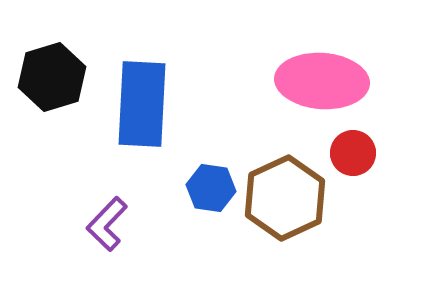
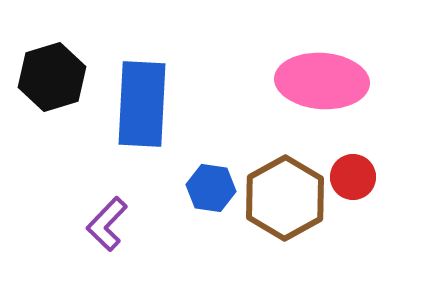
red circle: moved 24 px down
brown hexagon: rotated 4 degrees counterclockwise
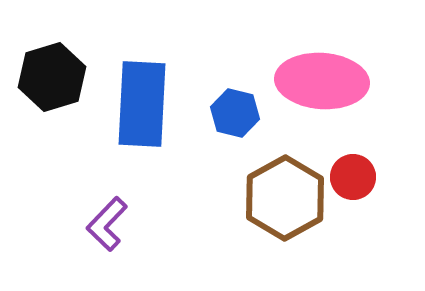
blue hexagon: moved 24 px right, 75 px up; rotated 6 degrees clockwise
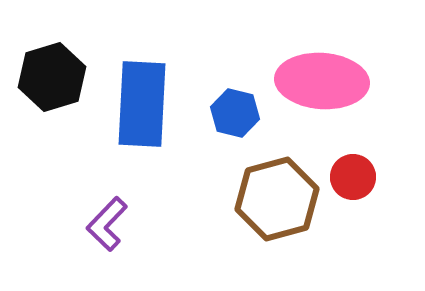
brown hexagon: moved 8 px left, 1 px down; rotated 14 degrees clockwise
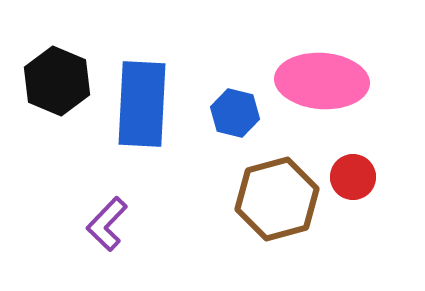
black hexagon: moved 5 px right, 4 px down; rotated 20 degrees counterclockwise
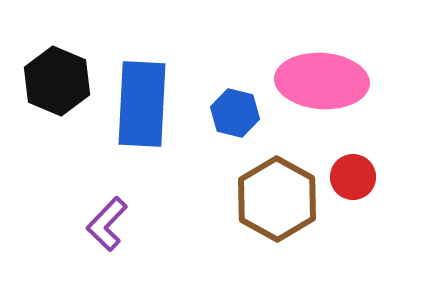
brown hexagon: rotated 16 degrees counterclockwise
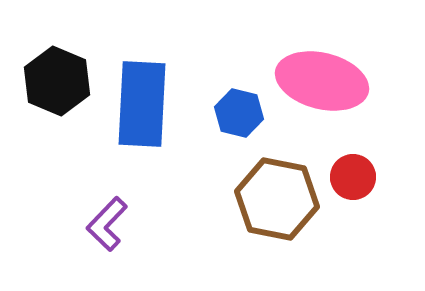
pink ellipse: rotated 10 degrees clockwise
blue hexagon: moved 4 px right
brown hexagon: rotated 18 degrees counterclockwise
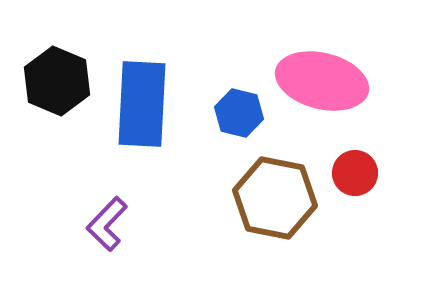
red circle: moved 2 px right, 4 px up
brown hexagon: moved 2 px left, 1 px up
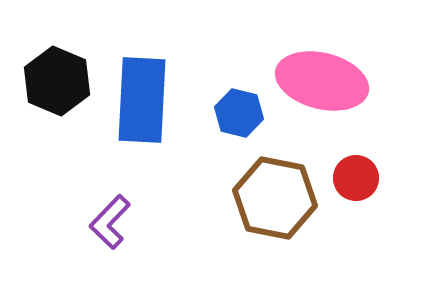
blue rectangle: moved 4 px up
red circle: moved 1 px right, 5 px down
purple L-shape: moved 3 px right, 2 px up
